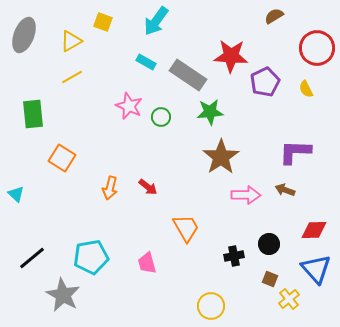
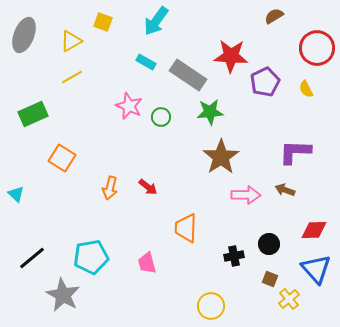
green rectangle: rotated 72 degrees clockwise
orange trapezoid: rotated 148 degrees counterclockwise
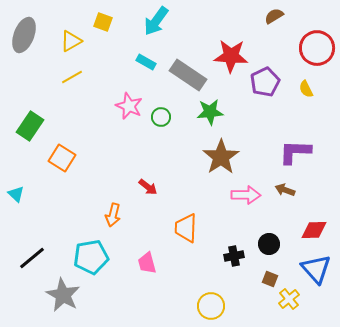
green rectangle: moved 3 px left, 12 px down; rotated 32 degrees counterclockwise
orange arrow: moved 3 px right, 27 px down
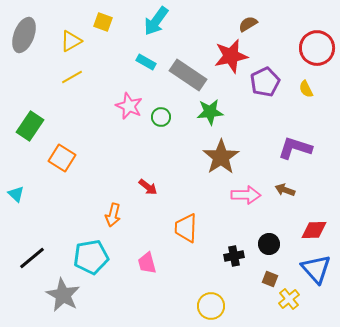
brown semicircle: moved 26 px left, 8 px down
red star: rotated 16 degrees counterclockwise
purple L-shape: moved 4 px up; rotated 16 degrees clockwise
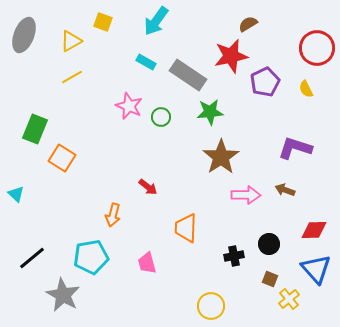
green rectangle: moved 5 px right, 3 px down; rotated 12 degrees counterclockwise
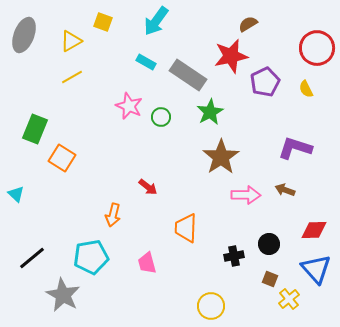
green star: rotated 24 degrees counterclockwise
